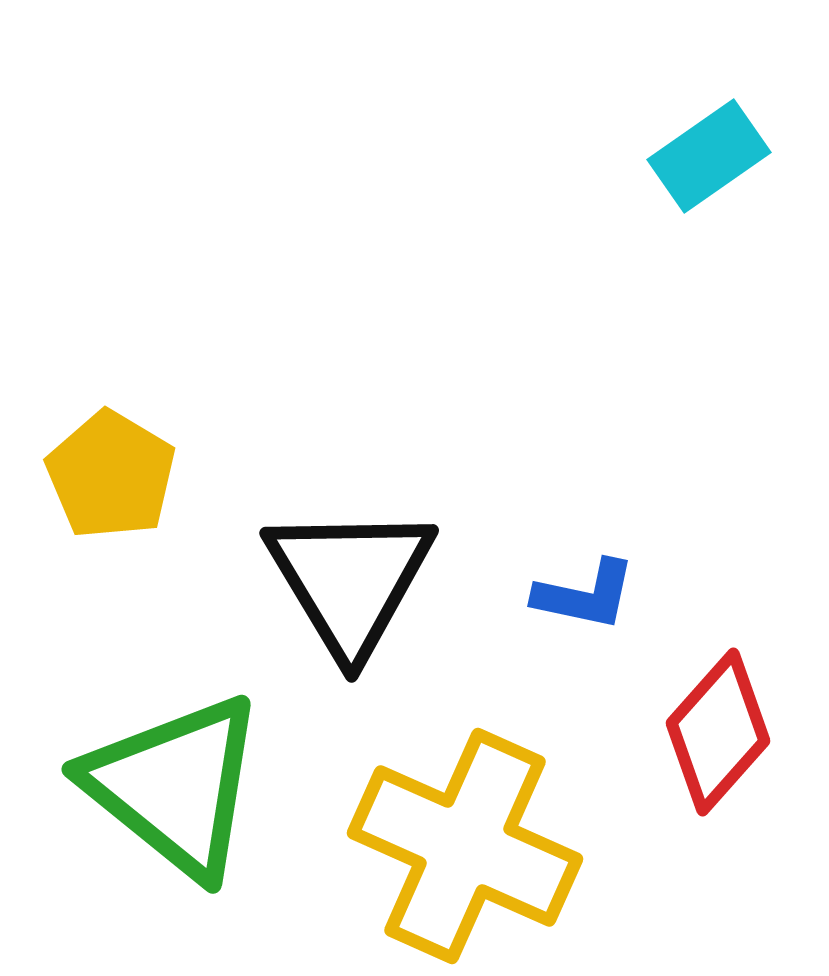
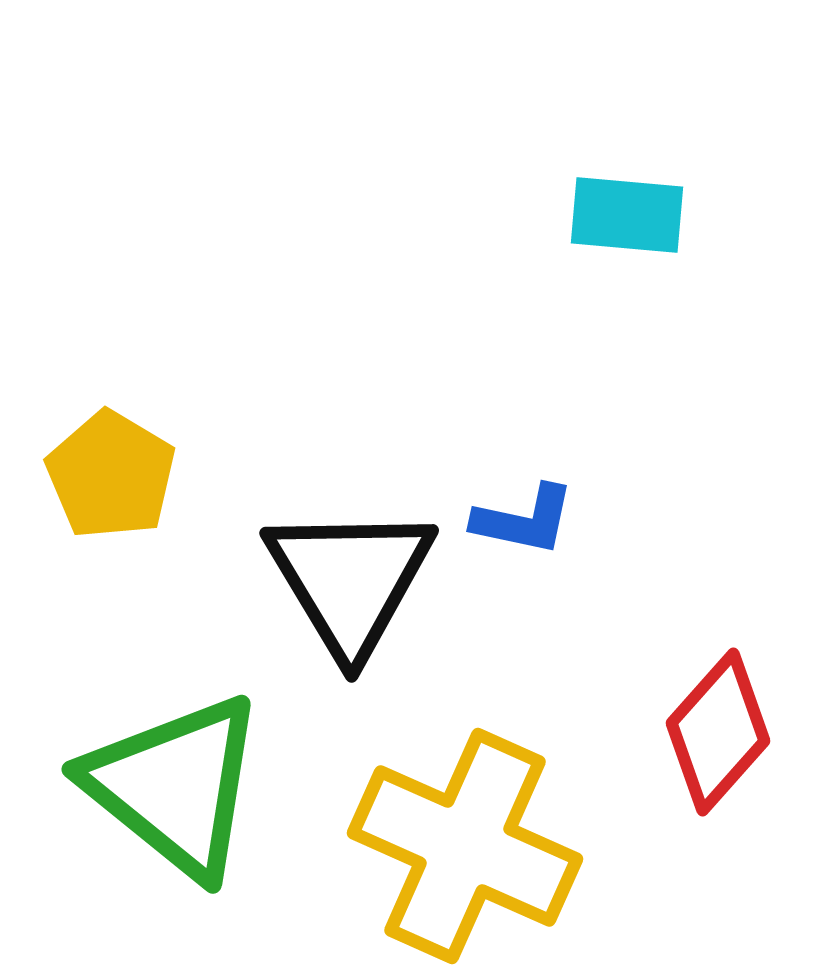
cyan rectangle: moved 82 px left, 59 px down; rotated 40 degrees clockwise
blue L-shape: moved 61 px left, 75 px up
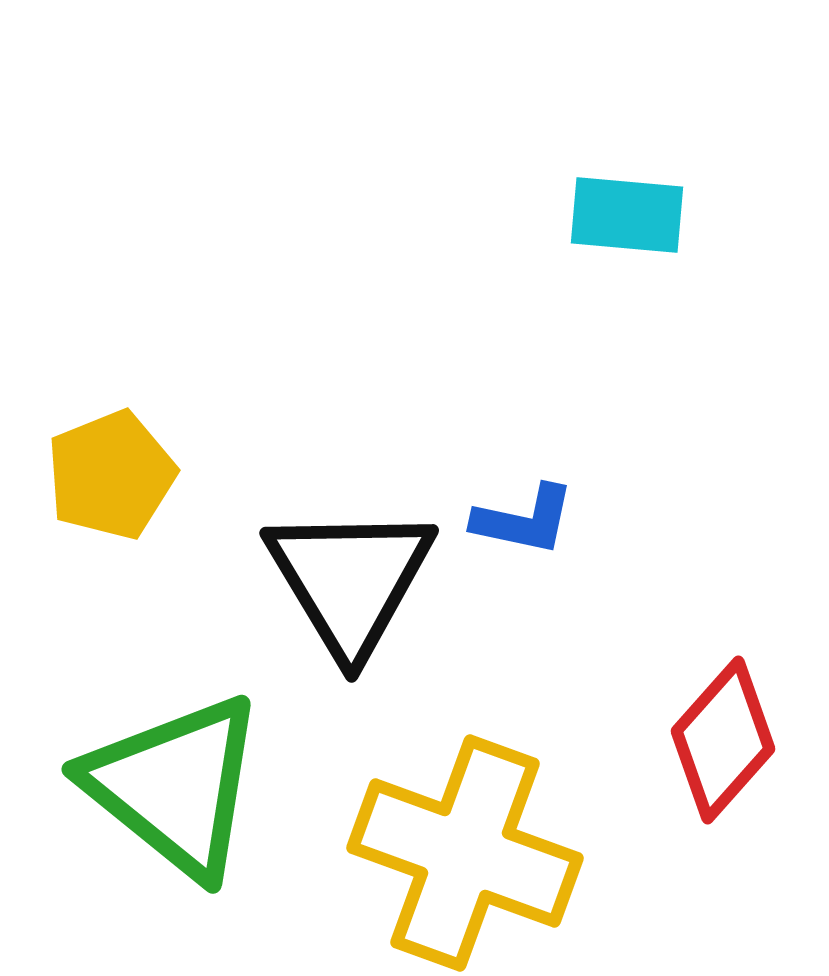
yellow pentagon: rotated 19 degrees clockwise
red diamond: moved 5 px right, 8 px down
yellow cross: moved 7 px down; rotated 4 degrees counterclockwise
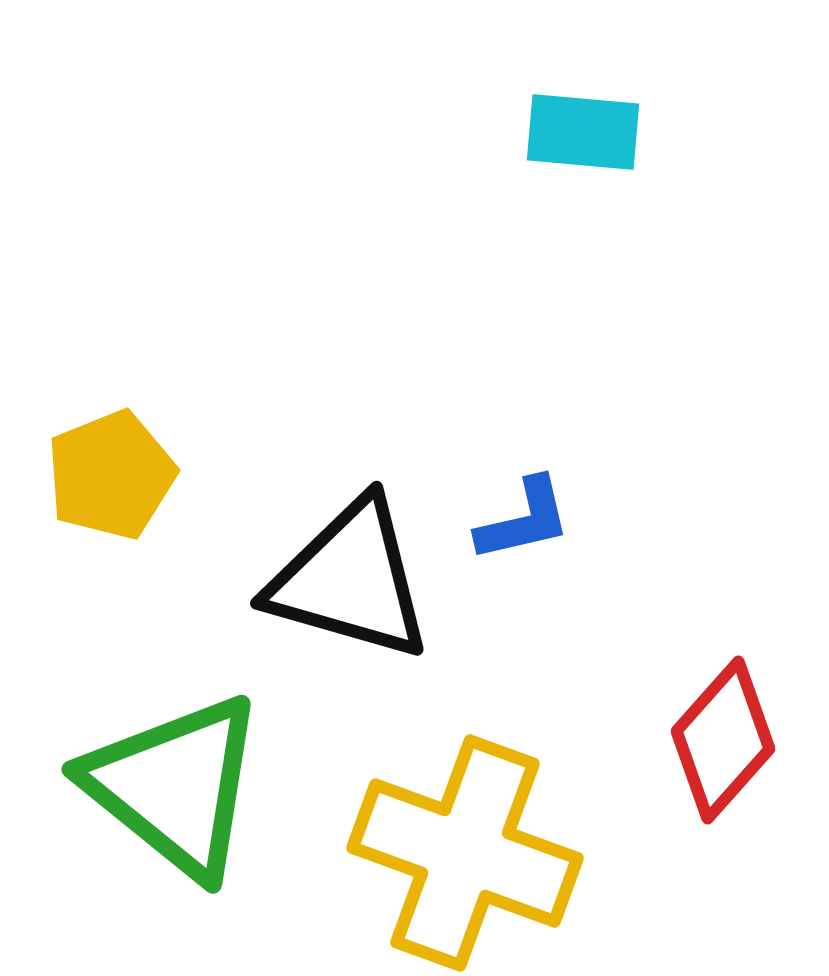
cyan rectangle: moved 44 px left, 83 px up
blue L-shape: rotated 25 degrees counterclockwise
black triangle: rotated 43 degrees counterclockwise
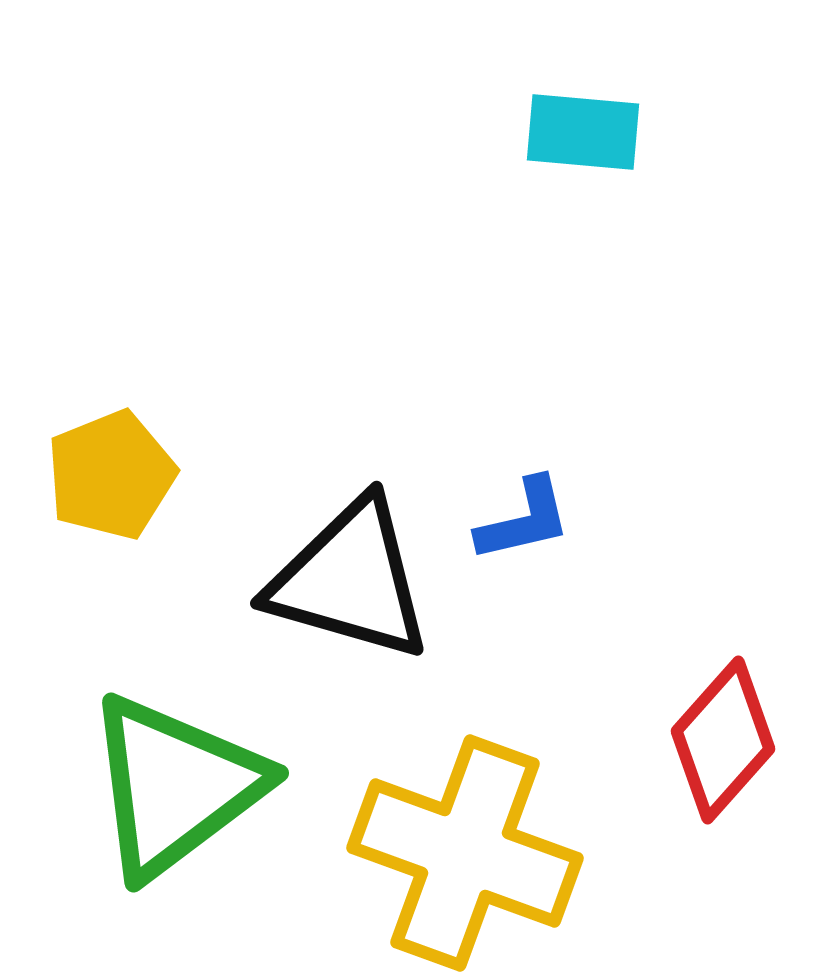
green triangle: rotated 44 degrees clockwise
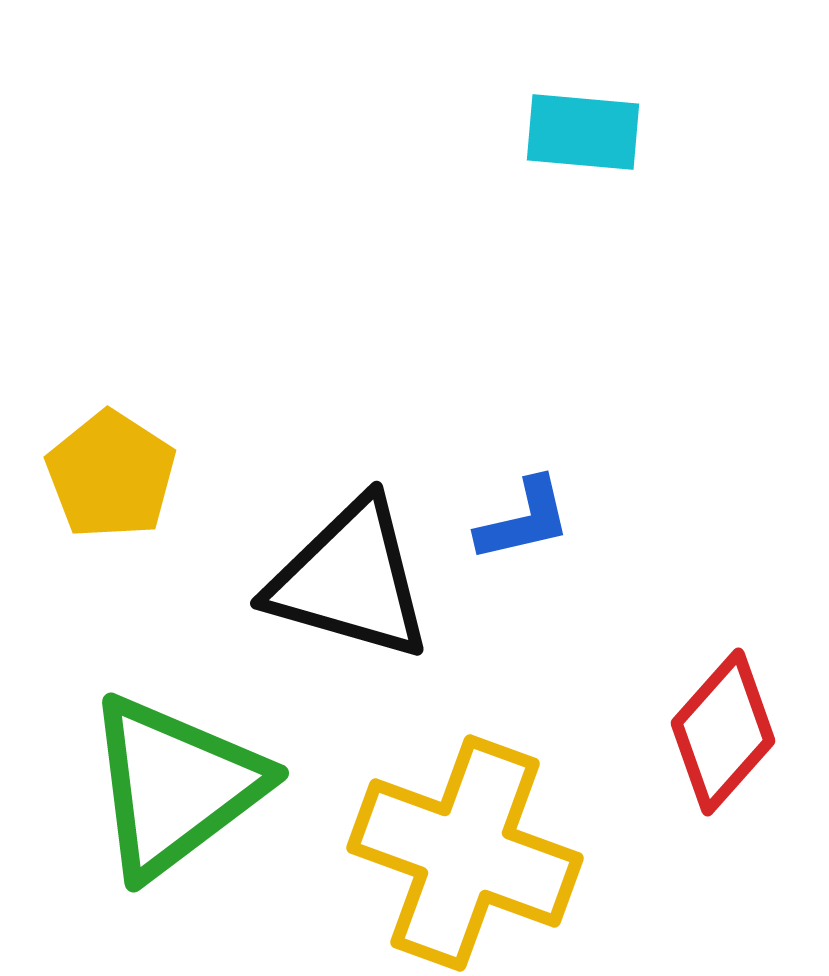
yellow pentagon: rotated 17 degrees counterclockwise
red diamond: moved 8 px up
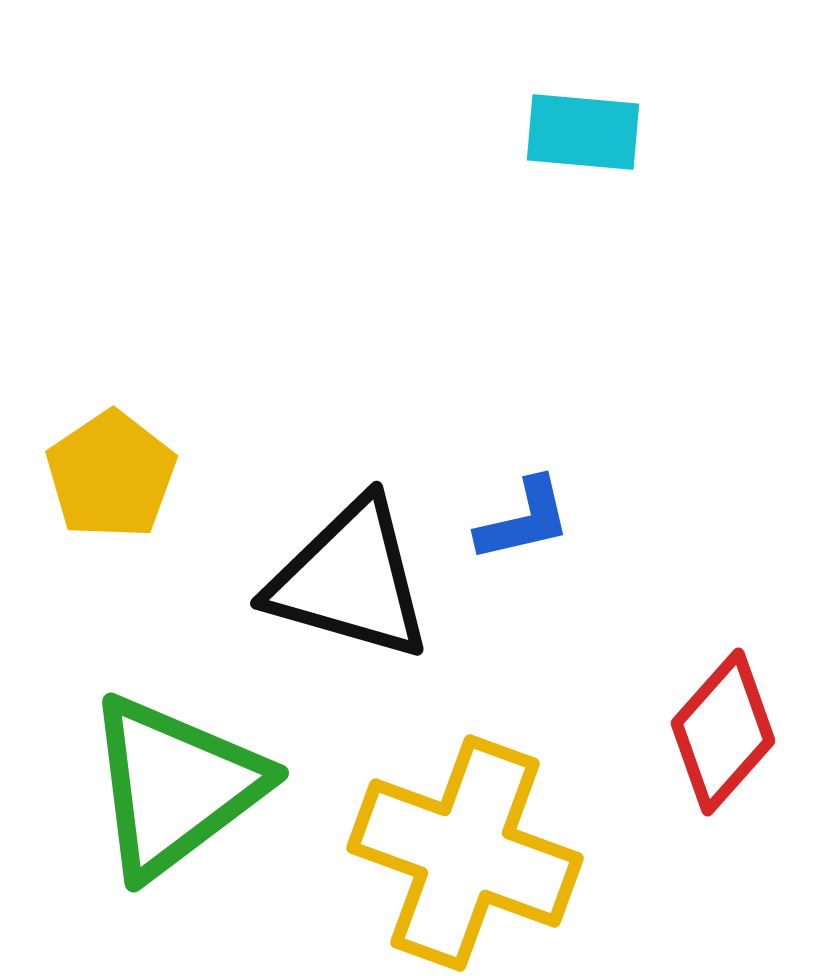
yellow pentagon: rotated 5 degrees clockwise
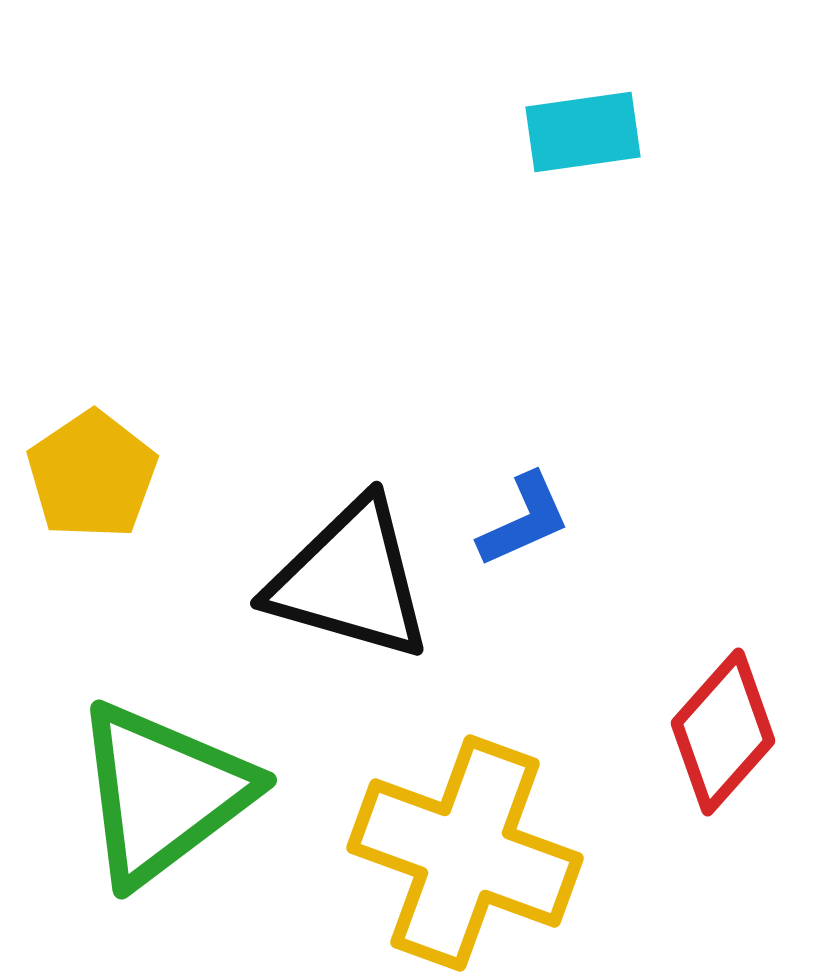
cyan rectangle: rotated 13 degrees counterclockwise
yellow pentagon: moved 19 px left
blue L-shape: rotated 11 degrees counterclockwise
green triangle: moved 12 px left, 7 px down
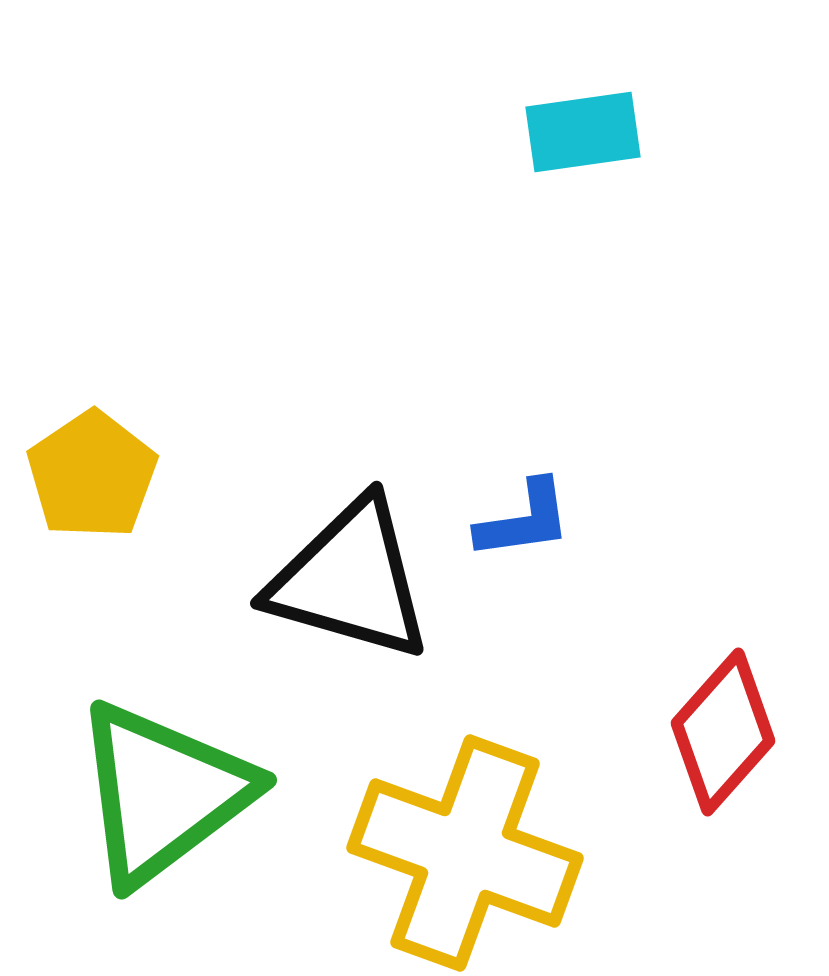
blue L-shape: rotated 16 degrees clockwise
